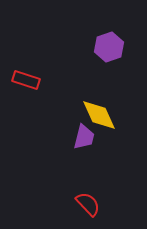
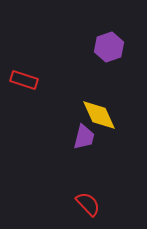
red rectangle: moved 2 px left
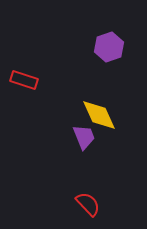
purple trapezoid: rotated 36 degrees counterclockwise
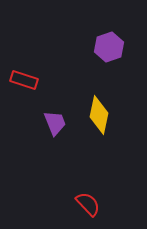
yellow diamond: rotated 36 degrees clockwise
purple trapezoid: moved 29 px left, 14 px up
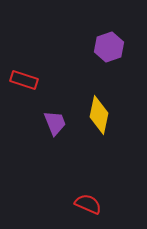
red semicircle: rotated 24 degrees counterclockwise
